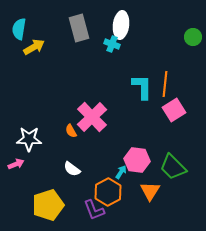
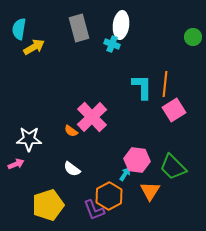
orange semicircle: rotated 24 degrees counterclockwise
cyan arrow: moved 4 px right, 2 px down
orange hexagon: moved 1 px right, 4 px down
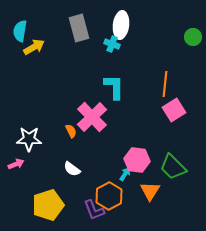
cyan semicircle: moved 1 px right, 2 px down
cyan L-shape: moved 28 px left
orange semicircle: rotated 152 degrees counterclockwise
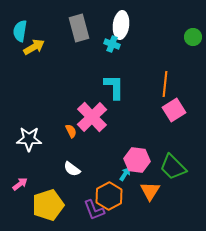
pink arrow: moved 4 px right, 20 px down; rotated 14 degrees counterclockwise
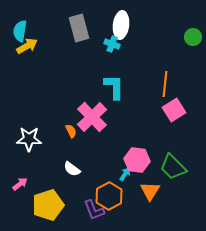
yellow arrow: moved 7 px left, 1 px up
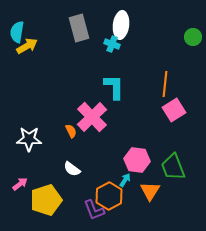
cyan semicircle: moved 3 px left, 1 px down
green trapezoid: rotated 24 degrees clockwise
cyan arrow: moved 6 px down
yellow pentagon: moved 2 px left, 5 px up
